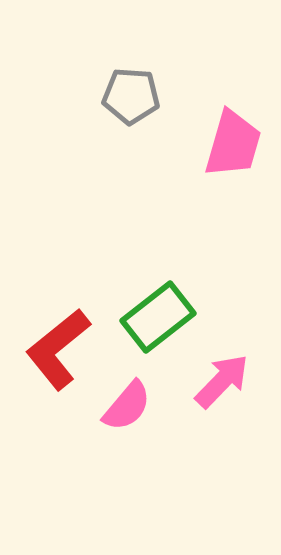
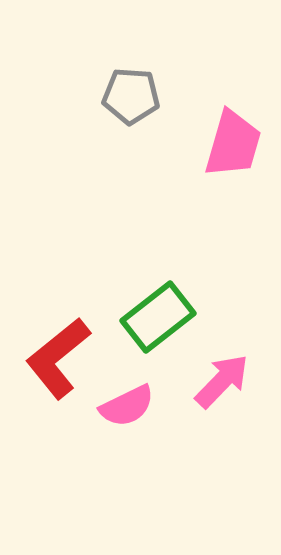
red L-shape: moved 9 px down
pink semicircle: rotated 24 degrees clockwise
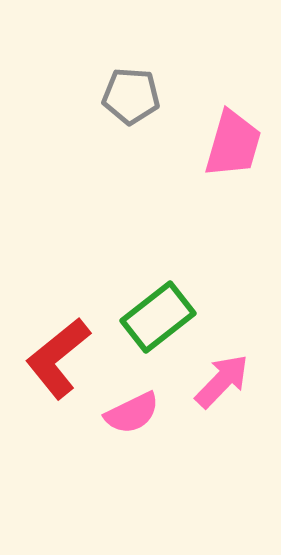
pink semicircle: moved 5 px right, 7 px down
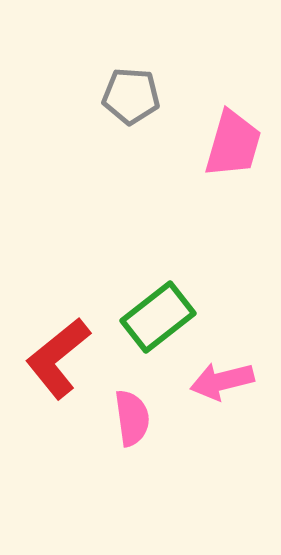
pink arrow: rotated 148 degrees counterclockwise
pink semicircle: moved 5 px down; rotated 72 degrees counterclockwise
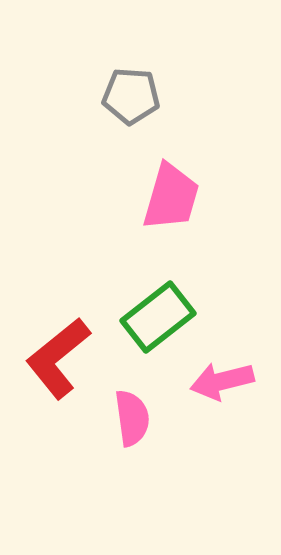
pink trapezoid: moved 62 px left, 53 px down
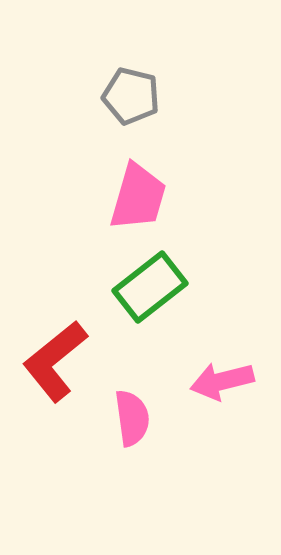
gray pentagon: rotated 10 degrees clockwise
pink trapezoid: moved 33 px left
green rectangle: moved 8 px left, 30 px up
red L-shape: moved 3 px left, 3 px down
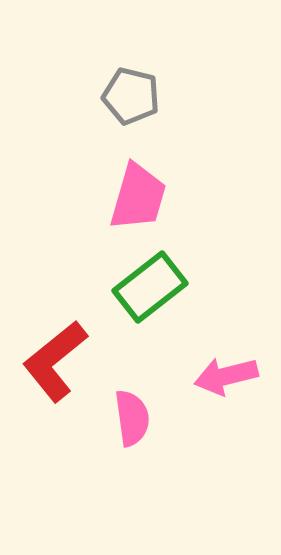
pink arrow: moved 4 px right, 5 px up
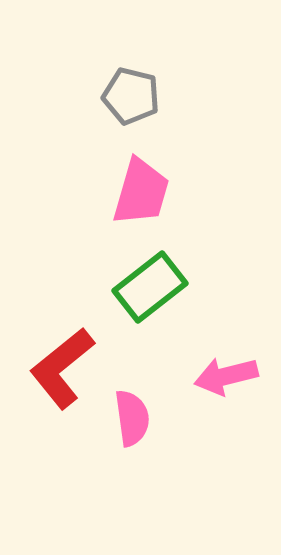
pink trapezoid: moved 3 px right, 5 px up
red L-shape: moved 7 px right, 7 px down
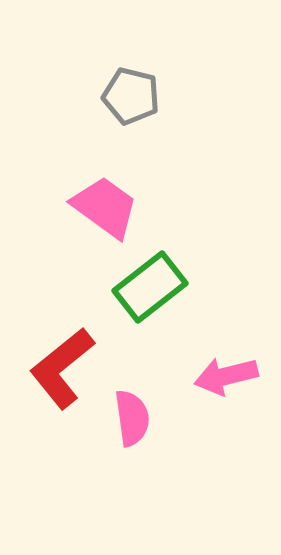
pink trapezoid: moved 36 px left, 15 px down; rotated 70 degrees counterclockwise
